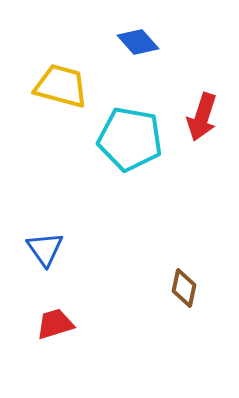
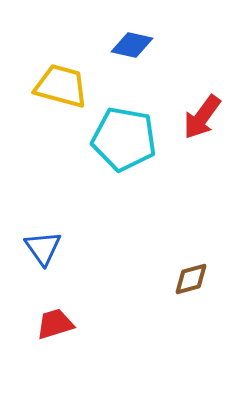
blue diamond: moved 6 px left, 3 px down; rotated 36 degrees counterclockwise
red arrow: rotated 18 degrees clockwise
cyan pentagon: moved 6 px left
blue triangle: moved 2 px left, 1 px up
brown diamond: moved 7 px right, 9 px up; rotated 63 degrees clockwise
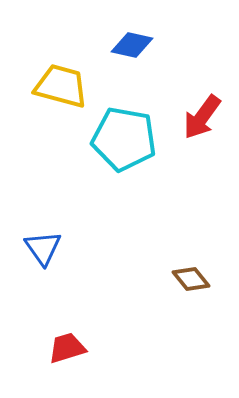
brown diamond: rotated 66 degrees clockwise
red trapezoid: moved 12 px right, 24 px down
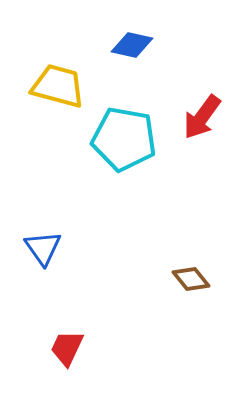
yellow trapezoid: moved 3 px left
red trapezoid: rotated 48 degrees counterclockwise
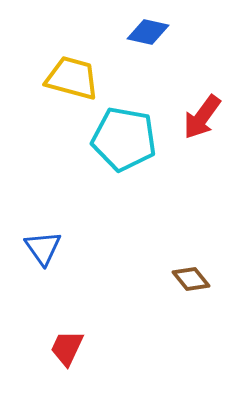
blue diamond: moved 16 px right, 13 px up
yellow trapezoid: moved 14 px right, 8 px up
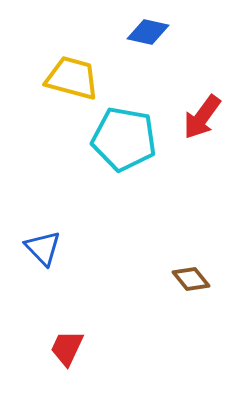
blue triangle: rotated 9 degrees counterclockwise
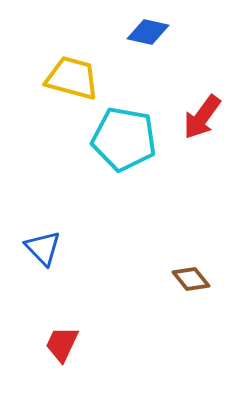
red trapezoid: moved 5 px left, 4 px up
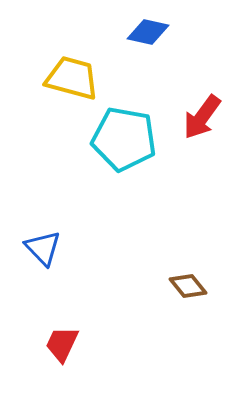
brown diamond: moved 3 px left, 7 px down
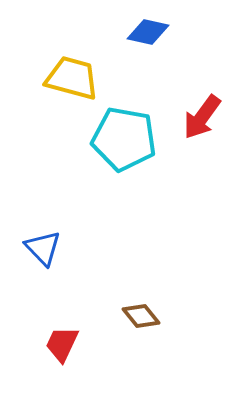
brown diamond: moved 47 px left, 30 px down
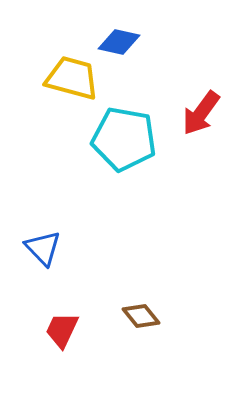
blue diamond: moved 29 px left, 10 px down
red arrow: moved 1 px left, 4 px up
red trapezoid: moved 14 px up
